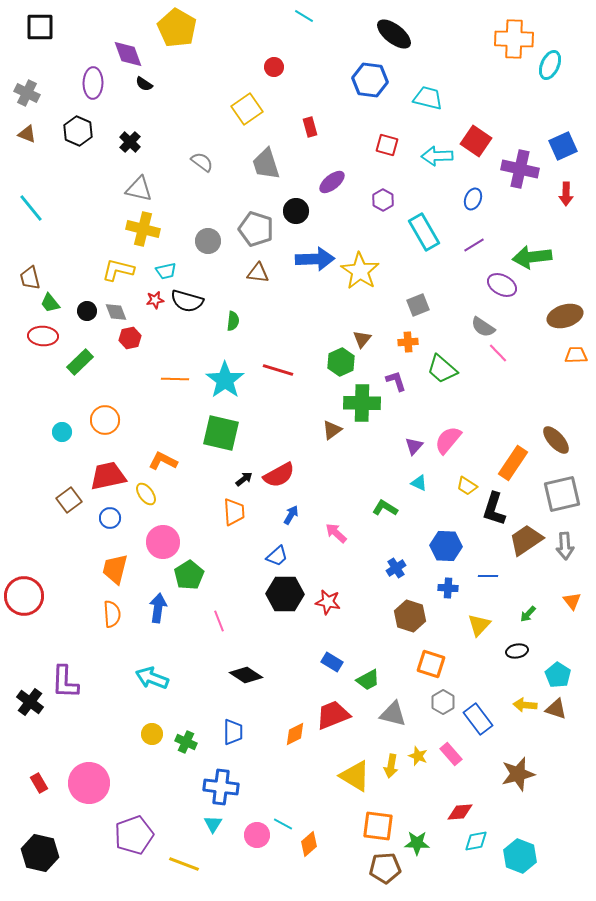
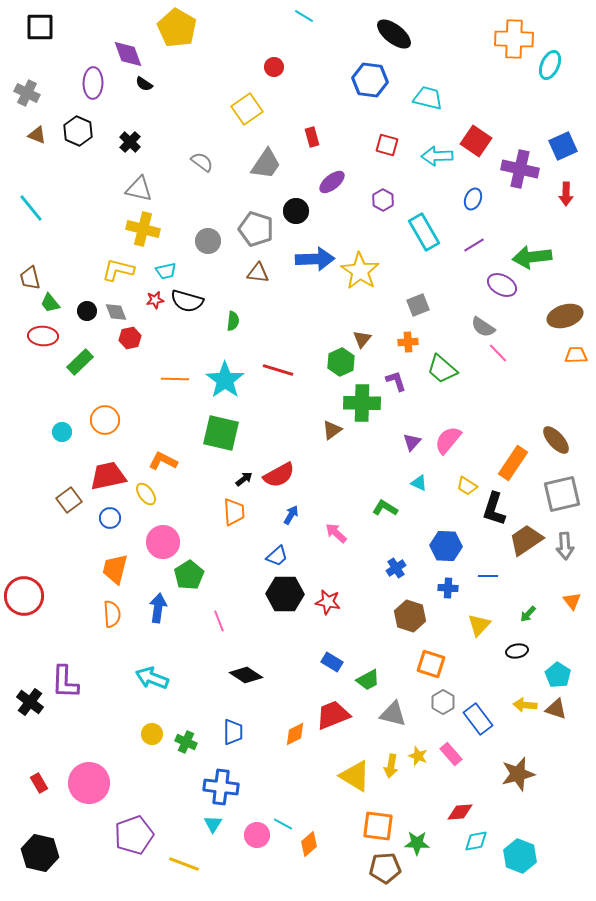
red rectangle at (310, 127): moved 2 px right, 10 px down
brown triangle at (27, 134): moved 10 px right, 1 px down
gray trapezoid at (266, 164): rotated 128 degrees counterclockwise
purple triangle at (414, 446): moved 2 px left, 4 px up
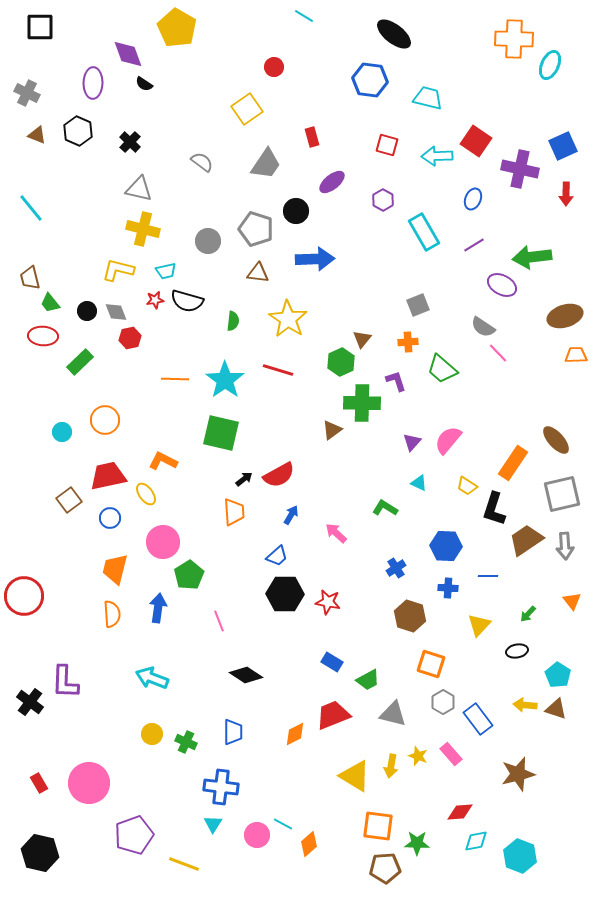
yellow star at (360, 271): moved 72 px left, 48 px down
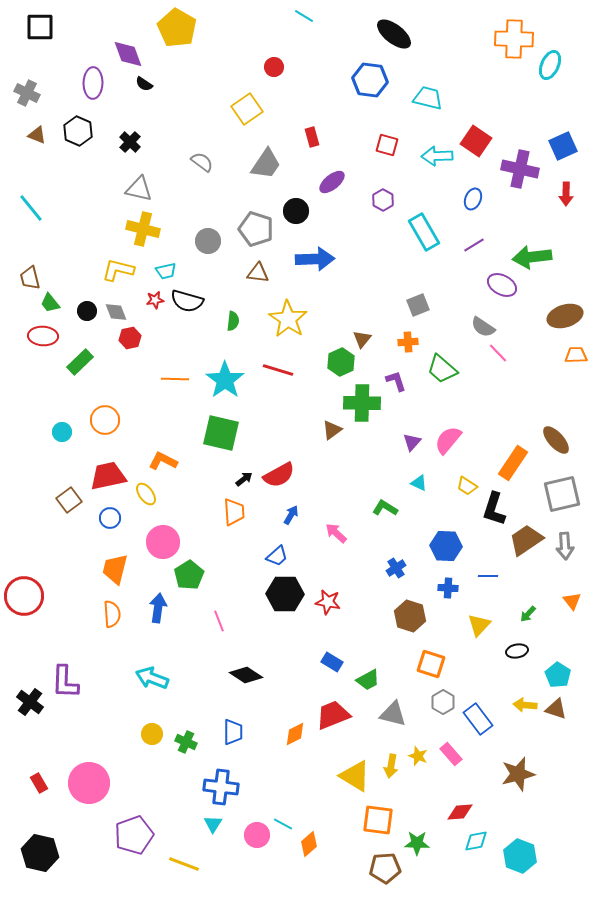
orange square at (378, 826): moved 6 px up
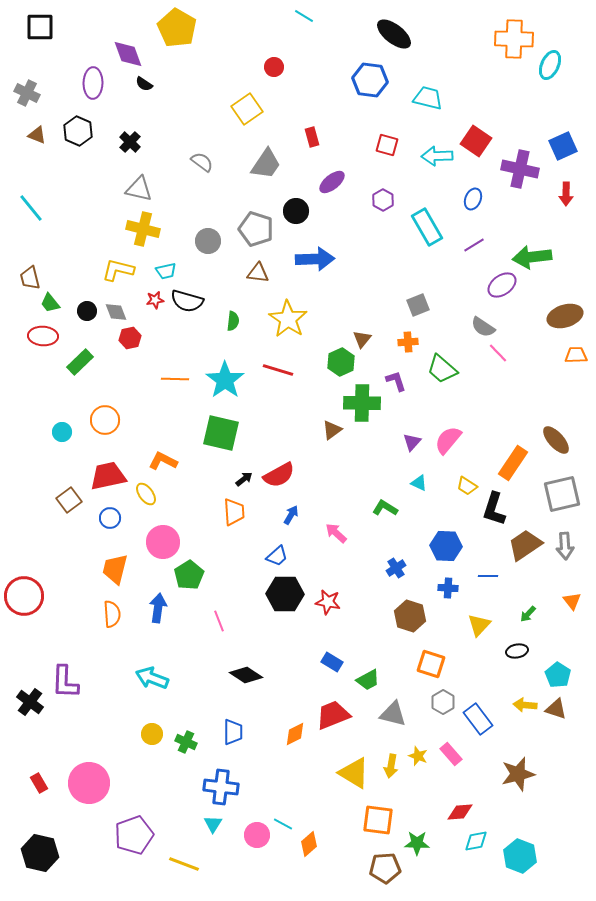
cyan rectangle at (424, 232): moved 3 px right, 5 px up
purple ellipse at (502, 285): rotated 64 degrees counterclockwise
brown trapezoid at (526, 540): moved 1 px left, 5 px down
yellow triangle at (355, 776): moved 1 px left, 3 px up
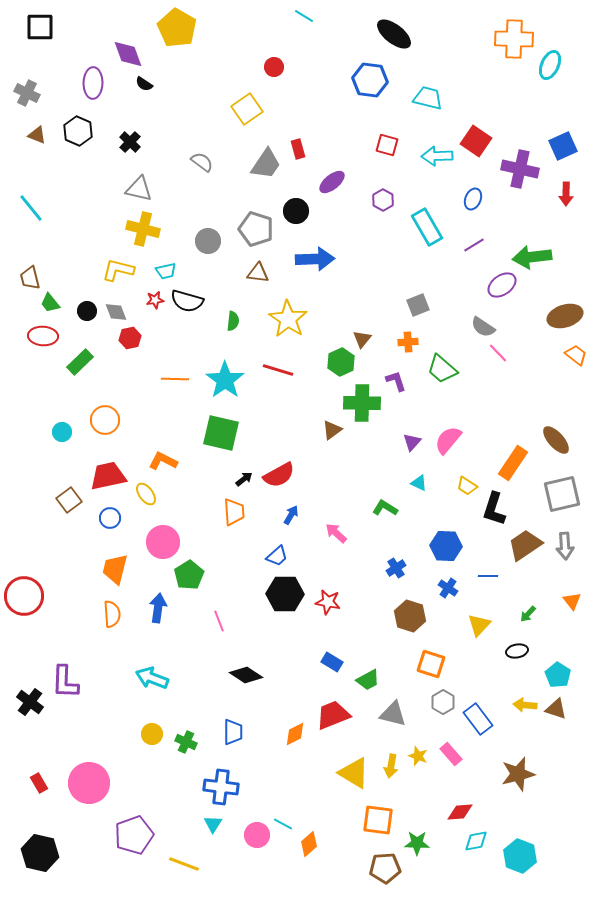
red rectangle at (312, 137): moved 14 px left, 12 px down
orange trapezoid at (576, 355): rotated 40 degrees clockwise
blue cross at (448, 588): rotated 30 degrees clockwise
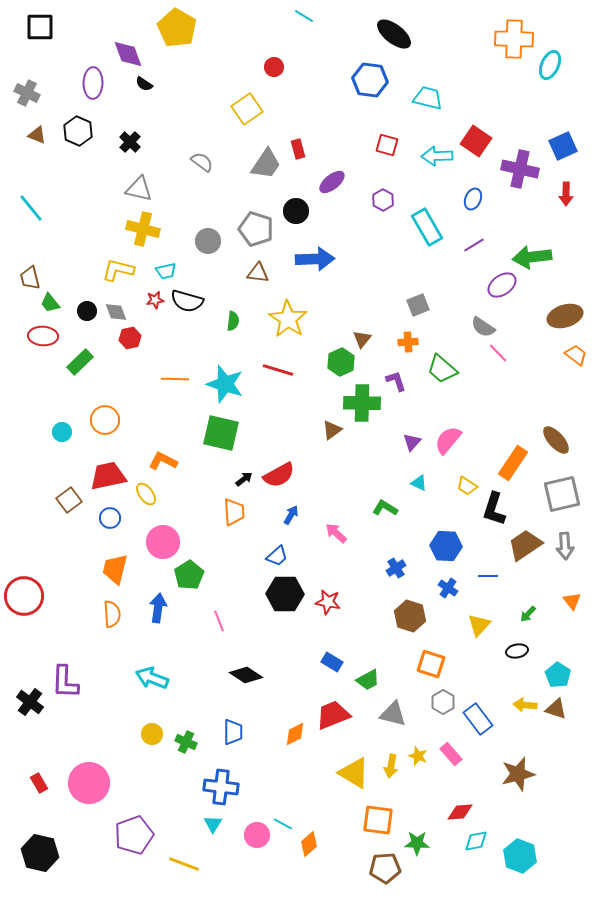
cyan star at (225, 380): moved 4 px down; rotated 18 degrees counterclockwise
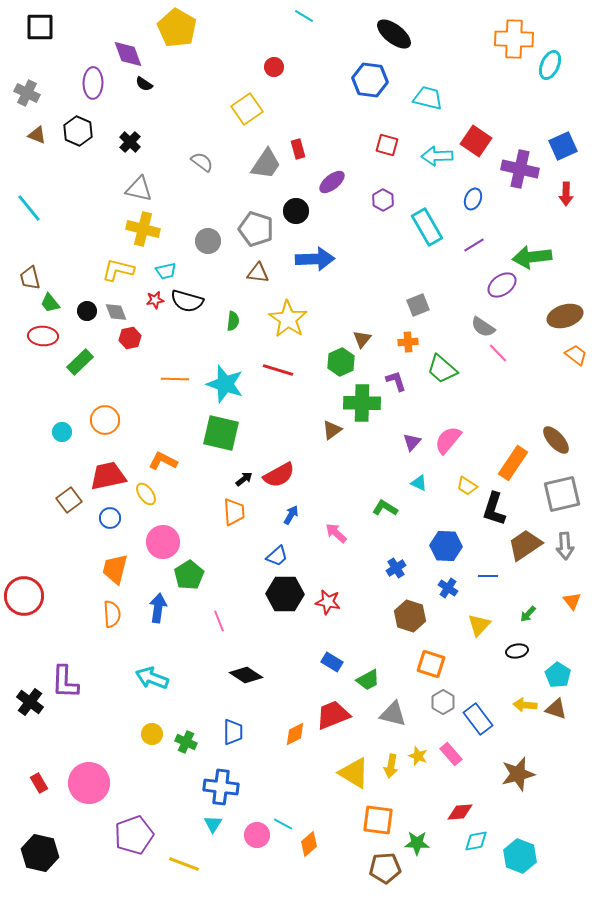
cyan line at (31, 208): moved 2 px left
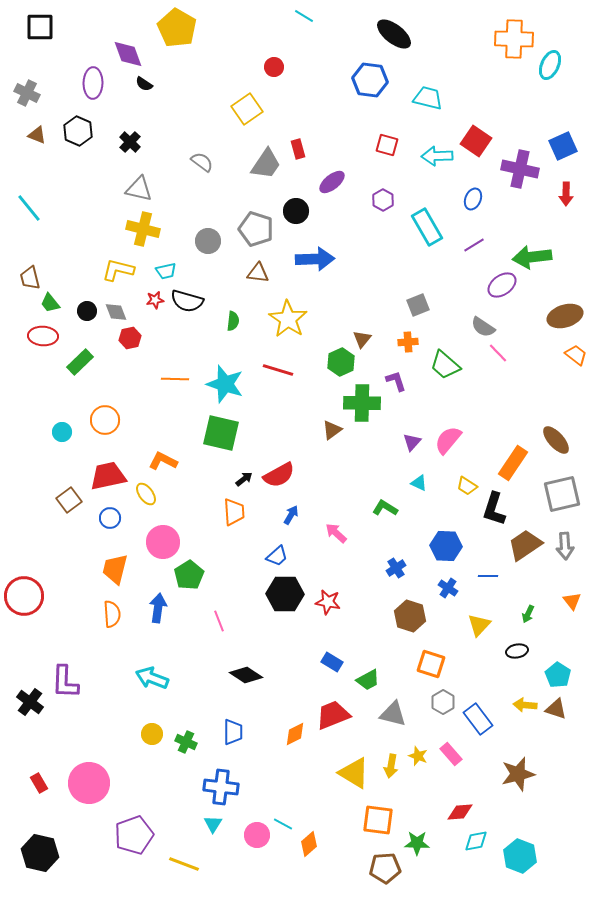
green trapezoid at (442, 369): moved 3 px right, 4 px up
green arrow at (528, 614): rotated 18 degrees counterclockwise
